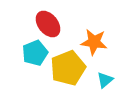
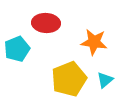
red ellipse: moved 2 px left, 1 px up; rotated 48 degrees counterclockwise
cyan pentagon: moved 18 px left, 4 px up
yellow pentagon: moved 1 px right, 11 px down
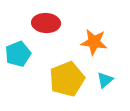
cyan pentagon: moved 1 px right, 5 px down
yellow pentagon: moved 2 px left
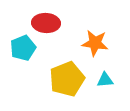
orange star: moved 1 px right, 1 px down
cyan pentagon: moved 5 px right, 6 px up
cyan triangle: rotated 36 degrees clockwise
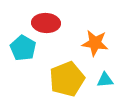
cyan pentagon: rotated 20 degrees counterclockwise
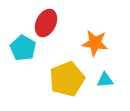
red ellipse: rotated 68 degrees counterclockwise
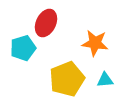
cyan pentagon: rotated 25 degrees clockwise
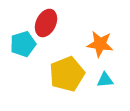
orange star: moved 5 px right, 1 px down
cyan pentagon: moved 4 px up
yellow pentagon: moved 5 px up
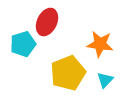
red ellipse: moved 1 px right, 1 px up
yellow pentagon: moved 1 px right, 1 px up
cyan triangle: rotated 42 degrees counterclockwise
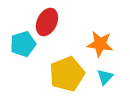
yellow pentagon: moved 1 px left, 1 px down
cyan triangle: moved 3 px up
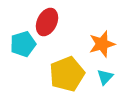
orange star: moved 2 px right; rotated 24 degrees counterclockwise
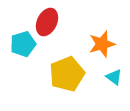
cyan triangle: moved 9 px right; rotated 36 degrees counterclockwise
